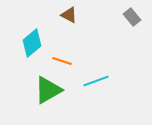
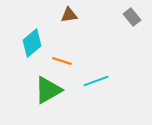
brown triangle: rotated 36 degrees counterclockwise
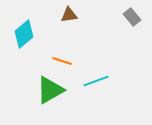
cyan diamond: moved 8 px left, 9 px up
green triangle: moved 2 px right
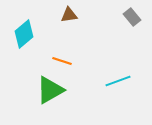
cyan line: moved 22 px right
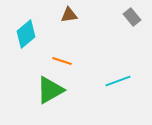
cyan diamond: moved 2 px right
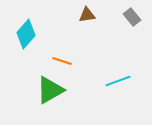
brown triangle: moved 18 px right
cyan diamond: rotated 8 degrees counterclockwise
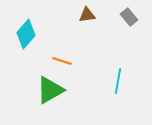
gray rectangle: moved 3 px left
cyan line: rotated 60 degrees counterclockwise
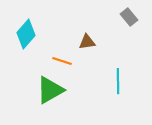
brown triangle: moved 27 px down
cyan line: rotated 10 degrees counterclockwise
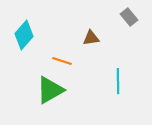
cyan diamond: moved 2 px left, 1 px down
brown triangle: moved 4 px right, 4 px up
